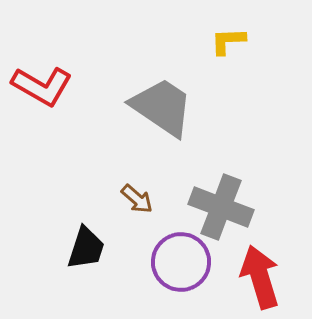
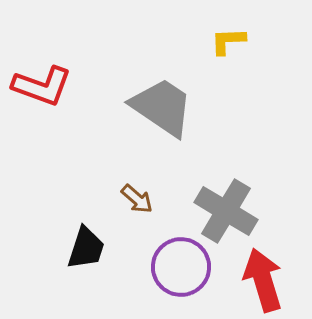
red L-shape: rotated 10 degrees counterclockwise
gray cross: moved 5 px right, 4 px down; rotated 10 degrees clockwise
purple circle: moved 5 px down
red arrow: moved 3 px right, 3 px down
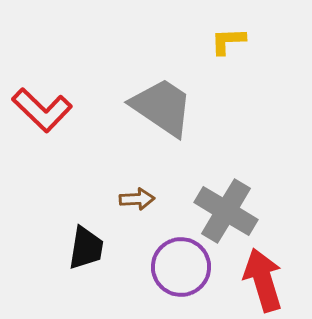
red L-shape: moved 24 px down; rotated 24 degrees clockwise
brown arrow: rotated 44 degrees counterclockwise
black trapezoid: rotated 9 degrees counterclockwise
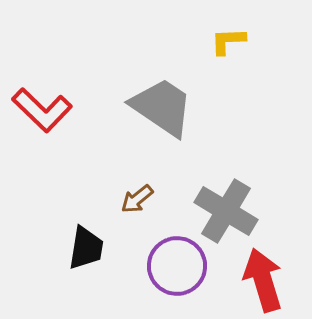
brown arrow: rotated 144 degrees clockwise
purple circle: moved 4 px left, 1 px up
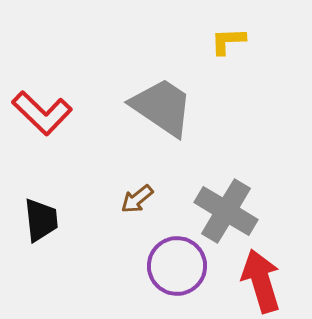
red L-shape: moved 3 px down
black trapezoid: moved 45 px left, 28 px up; rotated 15 degrees counterclockwise
red arrow: moved 2 px left, 1 px down
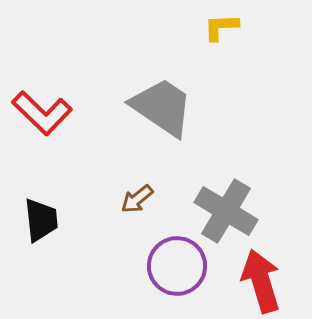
yellow L-shape: moved 7 px left, 14 px up
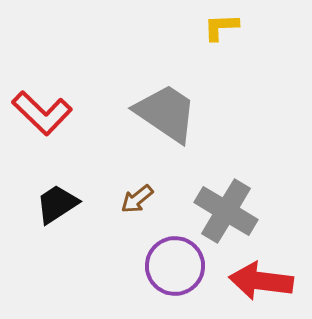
gray trapezoid: moved 4 px right, 6 px down
black trapezoid: moved 16 px right, 16 px up; rotated 117 degrees counterclockwise
purple circle: moved 2 px left
red arrow: rotated 66 degrees counterclockwise
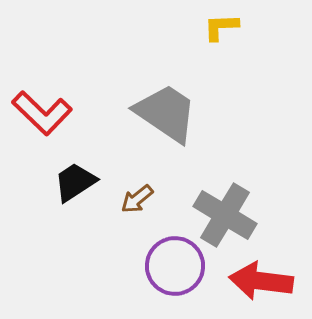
black trapezoid: moved 18 px right, 22 px up
gray cross: moved 1 px left, 4 px down
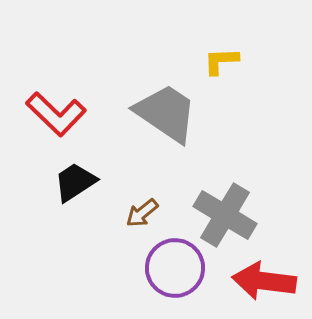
yellow L-shape: moved 34 px down
red L-shape: moved 14 px right, 1 px down
brown arrow: moved 5 px right, 14 px down
purple circle: moved 2 px down
red arrow: moved 3 px right
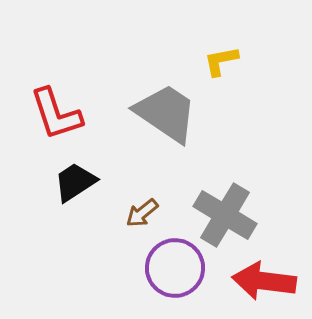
yellow L-shape: rotated 9 degrees counterclockwise
red L-shape: rotated 28 degrees clockwise
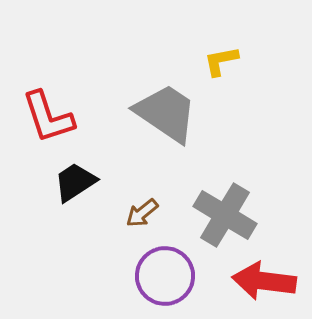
red L-shape: moved 8 px left, 3 px down
purple circle: moved 10 px left, 8 px down
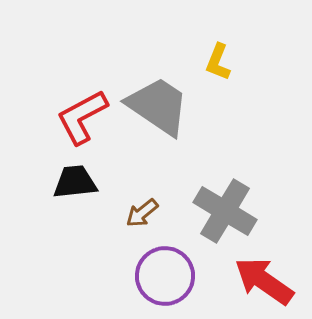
yellow L-shape: moved 3 px left, 1 px down; rotated 57 degrees counterclockwise
gray trapezoid: moved 8 px left, 7 px up
red L-shape: moved 34 px right; rotated 80 degrees clockwise
black trapezoid: rotated 27 degrees clockwise
gray cross: moved 4 px up
red arrow: rotated 28 degrees clockwise
